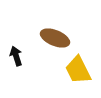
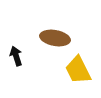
brown ellipse: rotated 12 degrees counterclockwise
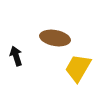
yellow trapezoid: moved 2 px up; rotated 56 degrees clockwise
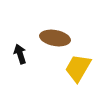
black arrow: moved 4 px right, 2 px up
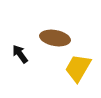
black arrow: rotated 18 degrees counterclockwise
